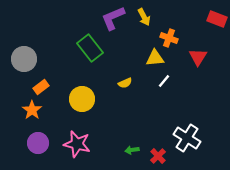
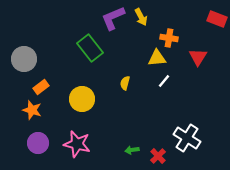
yellow arrow: moved 3 px left
orange cross: rotated 12 degrees counterclockwise
yellow triangle: moved 2 px right
yellow semicircle: rotated 128 degrees clockwise
orange star: rotated 18 degrees counterclockwise
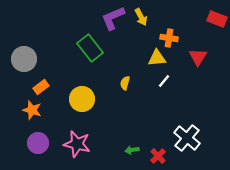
white cross: rotated 8 degrees clockwise
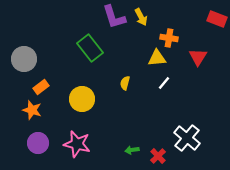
purple L-shape: moved 1 px right, 1 px up; rotated 84 degrees counterclockwise
white line: moved 2 px down
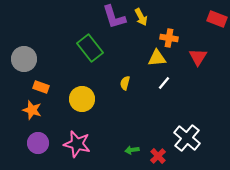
orange rectangle: rotated 56 degrees clockwise
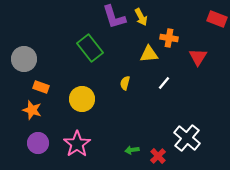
yellow triangle: moved 8 px left, 4 px up
pink star: rotated 24 degrees clockwise
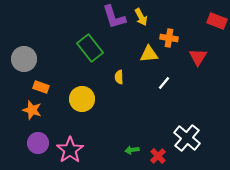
red rectangle: moved 2 px down
yellow semicircle: moved 6 px left, 6 px up; rotated 16 degrees counterclockwise
pink star: moved 7 px left, 6 px down
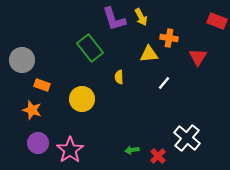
purple L-shape: moved 2 px down
gray circle: moved 2 px left, 1 px down
orange rectangle: moved 1 px right, 2 px up
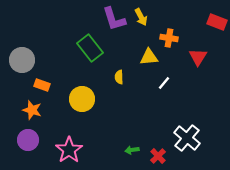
red rectangle: moved 1 px down
yellow triangle: moved 3 px down
purple circle: moved 10 px left, 3 px up
pink star: moved 1 px left
